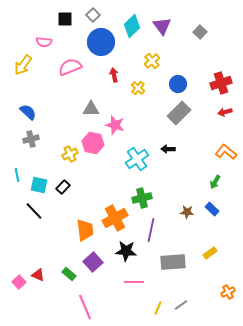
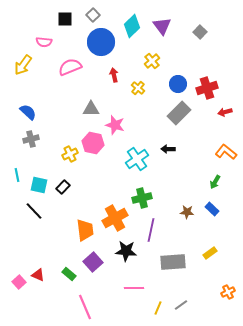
red cross at (221, 83): moved 14 px left, 5 px down
pink line at (134, 282): moved 6 px down
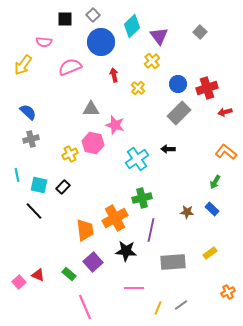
purple triangle at (162, 26): moved 3 px left, 10 px down
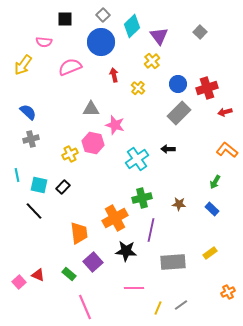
gray square at (93, 15): moved 10 px right
orange L-shape at (226, 152): moved 1 px right, 2 px up
brown star at (187, 212): moved 8 px left, 8 px up
orange trapezoid at (85, 230): moved 6 px left, 3 px down
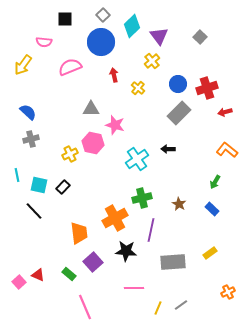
gray square at (200, 32): moved 5 px down
brown star at (179, 204): rotated 24 degrees clockwise
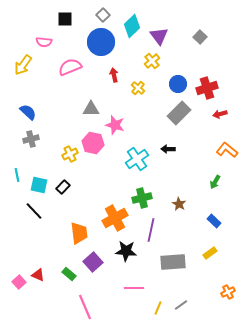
red arrow at (225, 112): moved 5 px left, 2 px down
blue rectangle at (212, 209): moved 2 px right, 12 px down
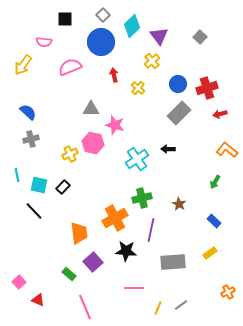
red triangle at (38, 275): moved 25 px down
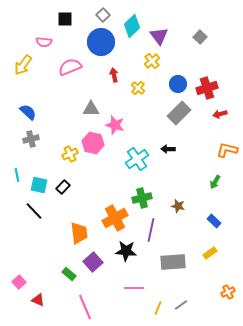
orange L-shape at (227, 150): rotated 25 degrees counterclockwise
brown star at (179, 204): moved 1 px left, 2 px down; rotated 16 degrees counterclockwise
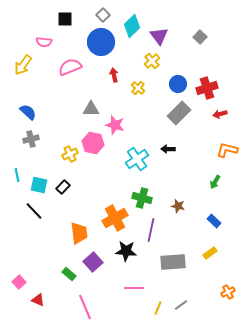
green cross at (142, 198): rotated 30 degrees clockwise
